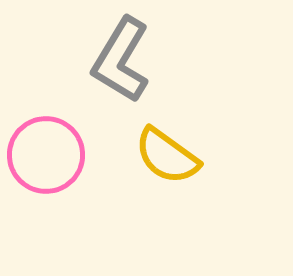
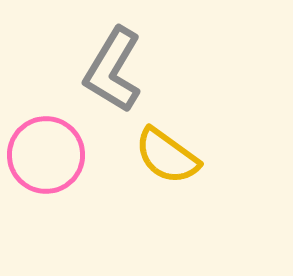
gray L-shape: moved 8 px left, 10 px down
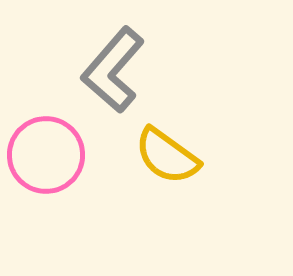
gray L-shape: rotated 10 degrees clockwise
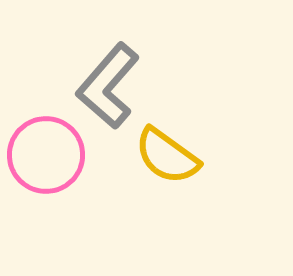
gray L-shape: moved 5 px left, 16 px down
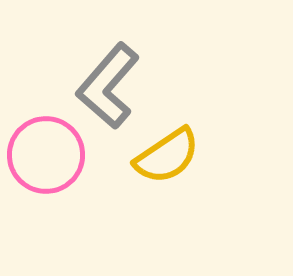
yellow semicircle: rotated 70 degrees counterclockwise
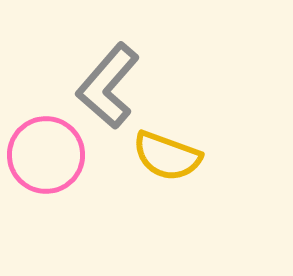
yellow semicircle: rotated 54 degrees clockwise
